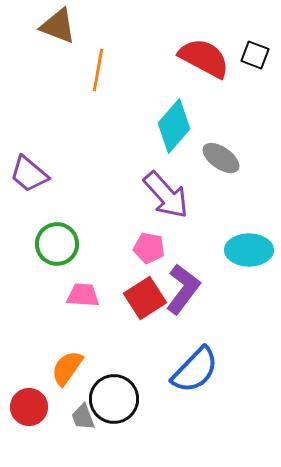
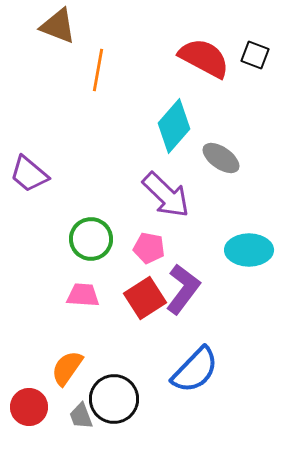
purple arrow: rotated 4 degrees counterclockwise
green circle: moved 34 px right, 5 px up
gray trapezoid: moved 2 px left, 1 px up
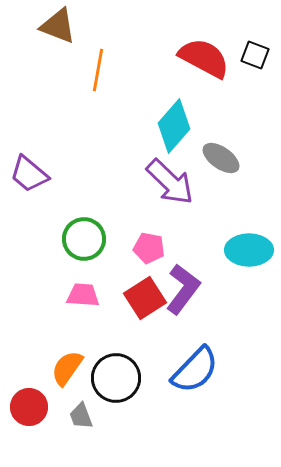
purple arrow: moved 4 px right, 13 px up
green circle: moved 7 px left
black circle: moved 2 px right, 21 px up
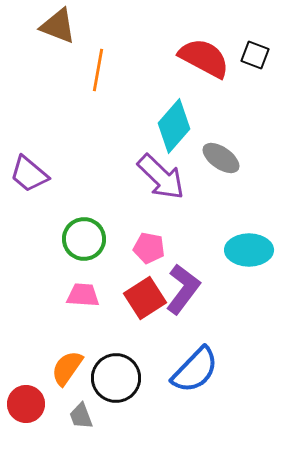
purple arrow: moved 9 px left, 5 px up
red circle: moved 3 px left, 3 px up
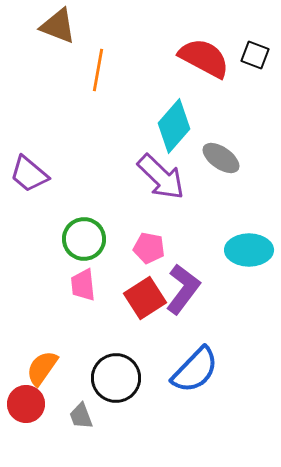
pink trapezoid: moved 10 px up; rotated 100 degrees counterclockwise
orange semicircle: moved 25 px left
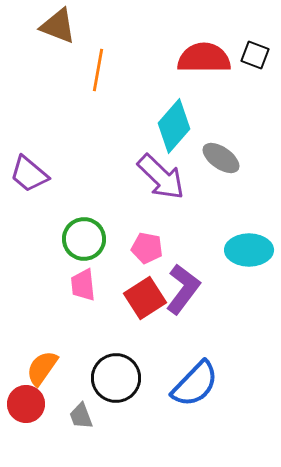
red semicircle: rotated 28 degrees counterclockwise
pink pentagon: moved 2 px left
blue semicircle: moved 14 px down
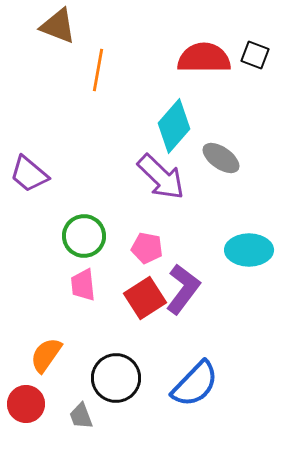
green circle: moved 3 px up
orange semicircle: moved 4 px right, 13 px up
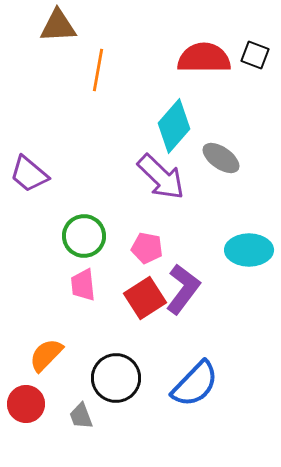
brown triangle: rotated 24 degrees counterclockwise
orange semicircle: rotated 9 degrees clockwise
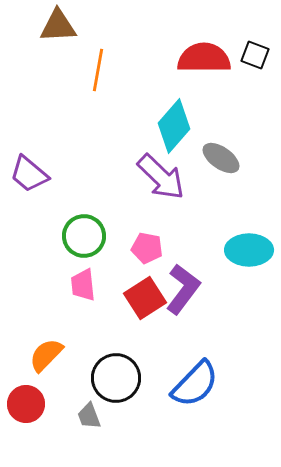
gray trapezoid: moved 8 px right
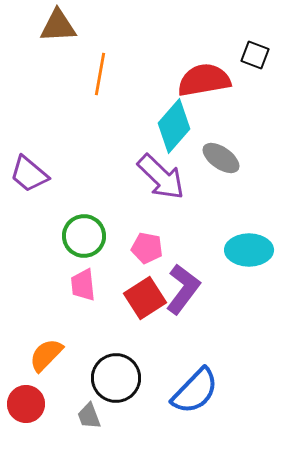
red semicircle: moved 22 px down; rotated 10 degrees counterclockwise
orange line: moved 2 px right, 4 px down
blue semicircle: moved 7 px down
